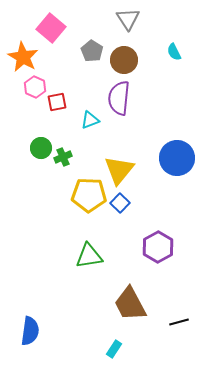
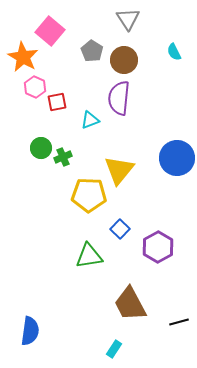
pink square: moved 1 px left, 3 px down
blue square: moved 26 px down
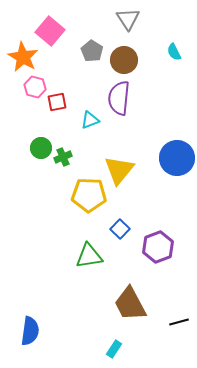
pink hexagon: rotated 10 degrees counterclockwise
purple hexagon: rotated 8 degrees clockwise
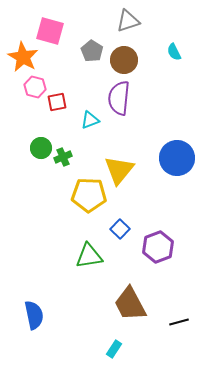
gray triangle: moved 2 px down; rotated 45 degrees clockwise
pink square: rotated 24 degrees counterclockwise
blue semicircle: moved 4 px right, 16 px up; rotated 20 degrees counterclockwise
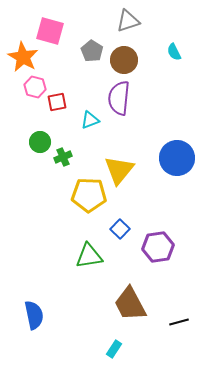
green circle: moved 1 px left, 6 px up
purple hexagon: rotated 12 degrees clockwise
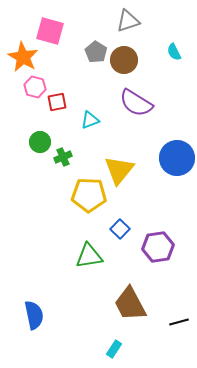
gray pentagon: moved 4 px right, 1 px down
purple semicircle: moved 17 px right, 5 px down; rotated 64 degrees counterclockwise
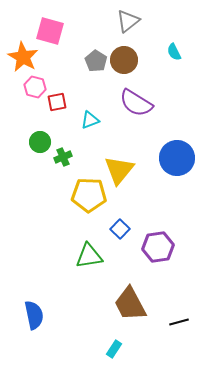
gray triangle: rotated 20 degrees counterclockwise
gray pentagon: moved 9 px down
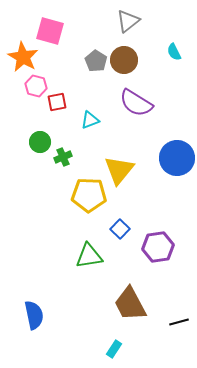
pink hexagon: moved 1 px right, 1 px up
